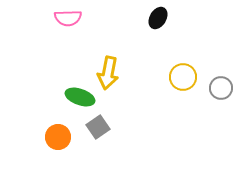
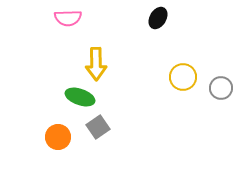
yellow arrow: moved 12 px left, 9 px up; rotated 12 degrees counterclockwise
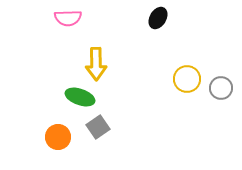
yellow circle: moved 4 px right, 2 px down
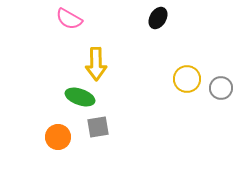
pink semicircle: moved 1 px right, 1 px down; rotated 32 degrees clockwise
gray square: rotated 25 degrees clockwise
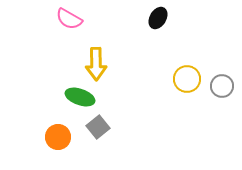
gray circle: moved 1 px right, 2 px up
gray square: rotated 30 degrees counterclockwise
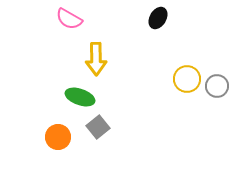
yellow arrow: moved 5 px up
gray circle: moved 5 px left
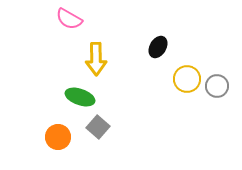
black ellipse: moved 29 px down
gray square: rotated 10 degrees counterclockwise
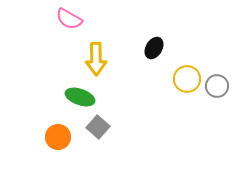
black ellipse: moved 4 px left, 1 px down
